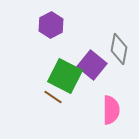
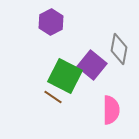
purple hexagon: moved 3 px up
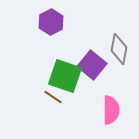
green square: rotated 8 degrees counterclockwise
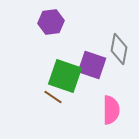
purple hexagon: rotated 20 degrees clockwise
purple square: rotated 20 degrees counterclockwise
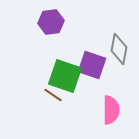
brown line: moved 2 px up
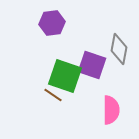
purple hexagon: moved 1 px right, 1 px down
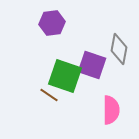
brown line: moved 4 px left
